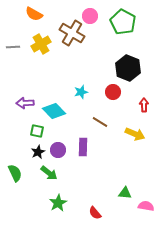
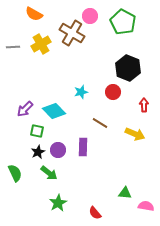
purple arrow: moved 6 px down; rotated 42 degrees counterclockwise
brown line: moved 1 px down
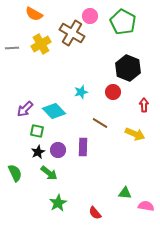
gray line: moved 1 px left, 1 px down
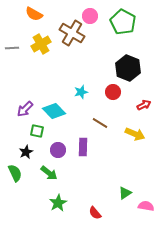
red arrow: rotated 64 degrees clockwise
black star: moved 12 px left
green triangle: rotated 40 degrees counterclockwise
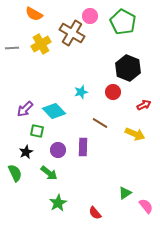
pink semicircle: rotated 42 degrees clockwise
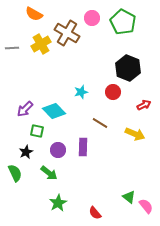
pink circle: moved 2 px right, 2 px down
brown cross: moved 5 px left
green triangle: moved 4 px right, 4 px down; rotated 48 degrees counterclockwise
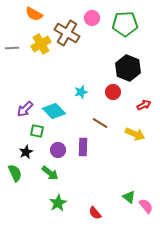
green pentagon: moved 2 px right, 2 px down; rotated 30 degrees counterclockwise
green arrow: moved 1 px right
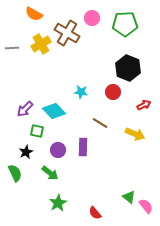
cyan star: rotated 24 degrees clockwise
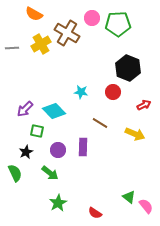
green pentagon: moved 7 px left
red semicircle: rotated 16 degrees counterclockwise
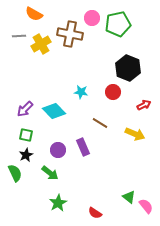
green pentagon: rotated 10 degrees counterclockwise
brown cross: moved 3 px right, 1 px down; rotated 20 degrees counterclockwise
gray line: moved 7 px right, 12 px up
green square: moved 11 px left, 4 px down
purple rectangle: rotated 24 degrees counterclockwise
black star: moved 3 px down
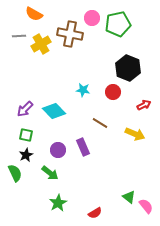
cyan star: moved 2 px right, 2 px up
red semicircle: rotated 64 degrees counterclockwise
